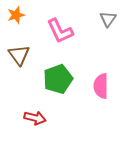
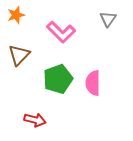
pink L-shape: moved 1 px right, 1 px down; rotated 20 degrees counterclockwise
brown triangle: rotated 20 degrees clockwise
pink semicircle: moved 8 px left, 3 px up
red arrow: moved 2 px down
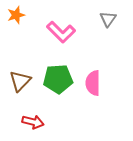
brown triangle: moved 1 px right, 26 px down
green pentagon: rotated 16 degrees clockwise
red arrow: moved 2 px left, 2 px down
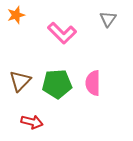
pink L-shape: moved 1 px right, 1 px down
green pentagon: moved 1 px left, 5 px down
red arrow: moved 1 px left
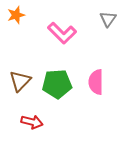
pink semicircle: moved 3 px right, 1 px up
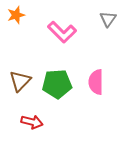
pink L-shape: moved 1 px up
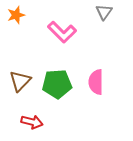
gray triangle: moved 4 px left, 7 px up
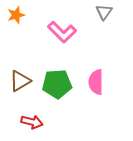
brown triangle: rotated 15 degrees clockwise
